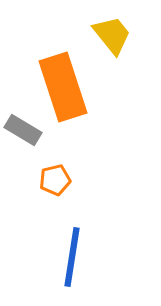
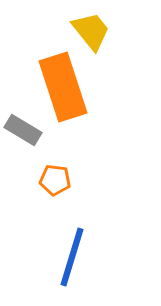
yellow trapezoid: moved 21 px left, 4 px up
orange pentagon: rotated 20 degrees clockwise
blue line: rotated 8 degrees clockwise
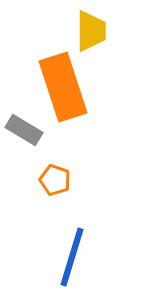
yellow trapezoid: rotated 39 degrees clockwise
gray rectangle: moved 1 px right
orange pentagon: rotated 12 degrees clockwise
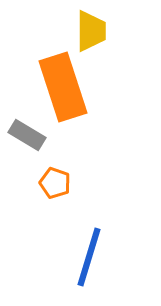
gray rectangle: moved 3 px right, 5 px down
orange pentagon: moved 3 px down
blue line: moved 17 px right
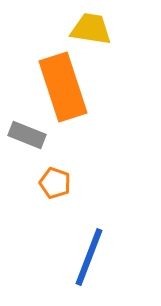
yellow trapezoid: moved 2 px up; rotated 81 degrees counterclockwise
gray rectangle: rotated 9 degrees counterclockwise
blue line: rotated 4 degrees clockwise
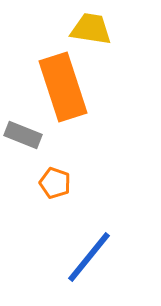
gray rectangle: moved 4 px left
blue line: rotated 18 degrees clockwise
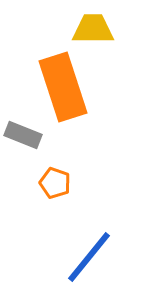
yellow trapezoid: moved 2 px right; rotated 9 degrees counterclockwise
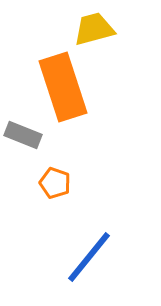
yellow trapezoid: moved 1 px right; rotated 15 degrees counterclockwise
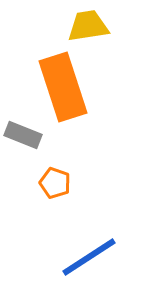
yellow trapezoid: moved 6 px left, 3 px up; rotated 6 degrees clockwise
blue line: rotated 18 degrees clockwise
